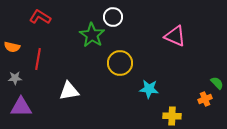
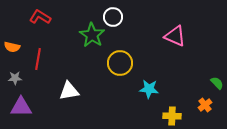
orange cross: moved 6 px down; rotated 16 degrees counterclockwise
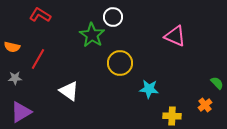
red L-shape: moved 2 px up
red line: rotated 20 degrees clockwise
white triangle: rotated 45 degrees clockwise
purple triangle: moved 5 px down; rotated 30 degrees counterclockwise
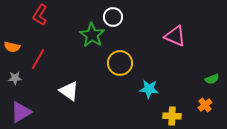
red L-shape: rotated 90 degrees counterclockwise
green semicircle: moved 5 px left, 4 px up; rotated 112 degrees clockwise
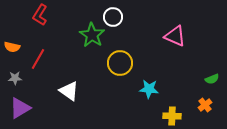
purple triangle: moved 1 px left, 4 px up
